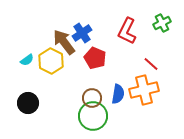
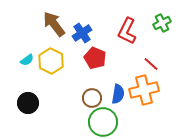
brown arrow: moved 10 px left, 18 px up
green circle: moved 10 px right, 6 px down
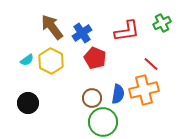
brown arrow: moved 2 px left, 3 px down
red L-shape: rotated 124 degrees counterclockwise
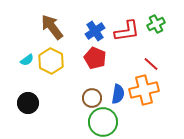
green cross: moved 6 px left, 1 px down
blue cross: moved 13 px right, 2 px up
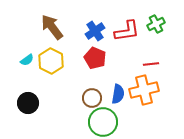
red line: rotated 49 degrees counterclockwise
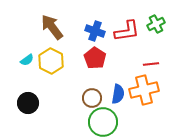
blue cross: rotated 36 degrees counterclockwise
red pentagon: rotated 10 degrees clockwise
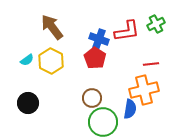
blue cross: moved 4 px right, 8 px down
blue semicircle: moved 12 px right, 15 px down
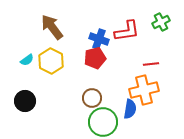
green cross: moved 5 px right, 2 px up
red pentagon: rotated 25 degrees clockwise
black circle: moved 3 px left, 2 px up
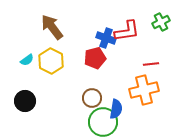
blue cross: moved 7 px right, 1 px up
blue semicircle: moved 14 px left
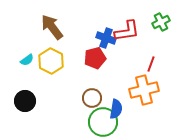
red line: rotated 63 degrees counterclockwise
